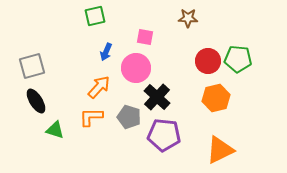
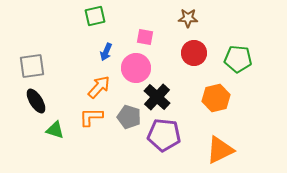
red circle: moved 14 px left, 8 px up
gray square: rotated 8 degrees clockwise
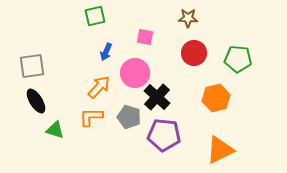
pink circle: moved 1 px left, 5 px down
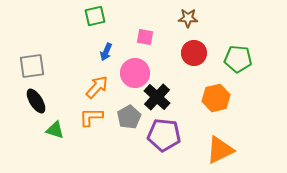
orange arrow: moved 2 px left
gray pentagon: rotated 25 degrees clockwise
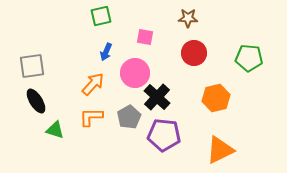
green square: moved 6 px right
green pentagon: moved 11 px right, 1 px up
orange arrow: moved 4 px left, 3 px up
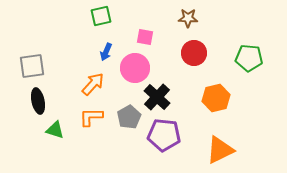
pink circle: moved 5 px up
black ellipse: moved 2 px right; rotated 20 degrees clockwise
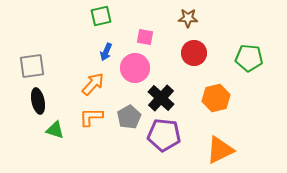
black cross: moved 4 px right, 1 px down
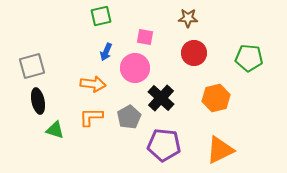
gray square: rotated 8 degrees counterclockwise
orange arrow: rotated 55 degrees clockwise
purple pentagon: moved 10 px down
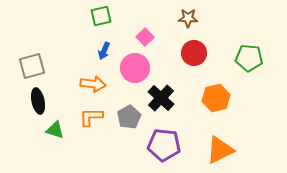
pink square: rotated 36 degrees clockwise
blue arrow: moved 2 px left, 1 px up
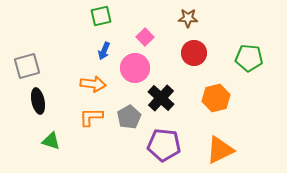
gray square: moved 5 px left
green triangle: moved 4 px left, 11 px down
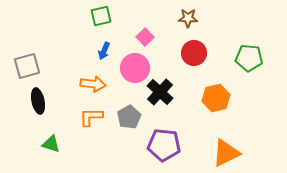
black cross: moved 1 px left, 6 px up
green triangle: moved 3 px down
orange triangle: moved 6 px right, 3 px down
